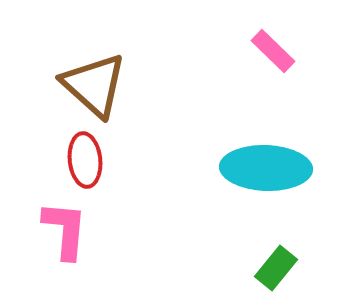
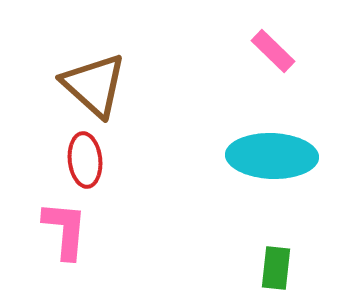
cyan ellipse: moved 6 px right, 12 px up
green rectangle: rotated 33 degrees counterclockwise
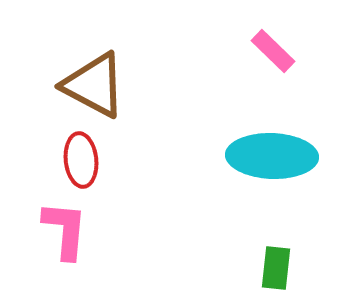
brown triangle: rotated 14 degrees counterclockwise
red ellipse: moved 4 px left
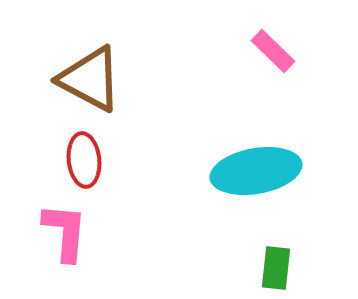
brown triangle: moved 4 px left, 6 px up
cyan ellipse: moved 16 px left, 15 px down; rotated 12 degrees counterclockwise
red ellipse: moved 3 px right
pink L-shape: moved 2 px down
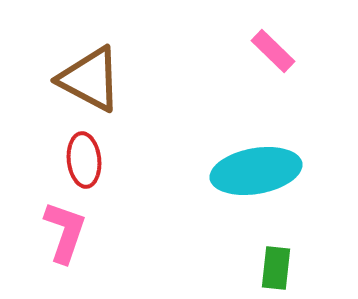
pink L-shape: rotated 14 degrees clockwise
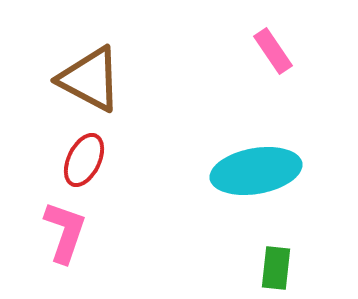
pink rectangle: rotated 12 degrees clockwise
red ellipse: rotated 32 degrees clockwise
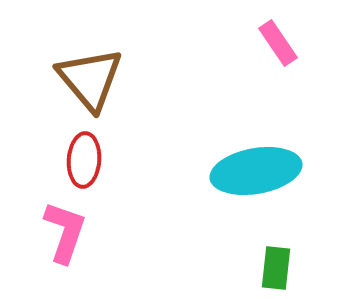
pink rectangle: moved 5 px right, 8 px up
brown triangle: rotated 22 degrees clockwise
red ellipse: rotated 22 degrees counterclockwise
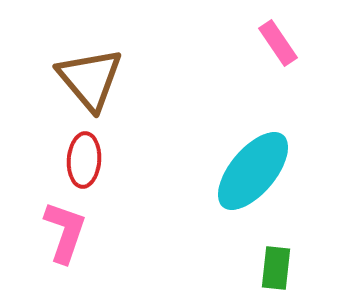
cyan ellipse: moved 3 px left; rotated 40 degrees counterclockwise
